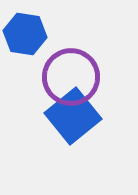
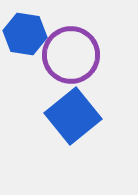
purple circle: moved 22 px up
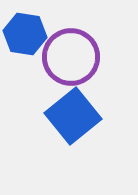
purple circle: moved 2 px down
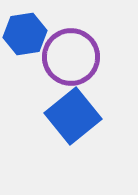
blue hexagon: rotated 18 degrees counterclockwise
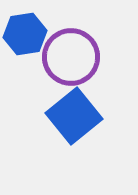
blue square: moved 1 px right
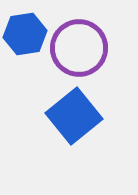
purple circle: moved 8 px right, 9 px up
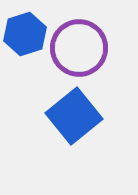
blue hexagon: rotated 9 degrees counterclockwise
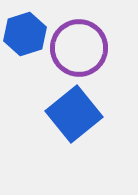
blue square: moved 2 px up
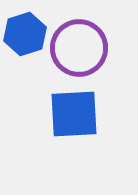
blue square: rotated 36 degrees clockwise
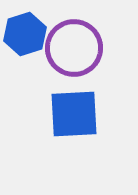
purple circle: moved 5 px left
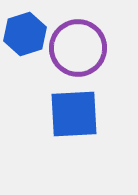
purple circle: moved 4 px right
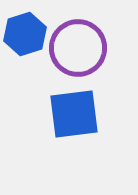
blue square: rotated 4 degrees counterclockwise
